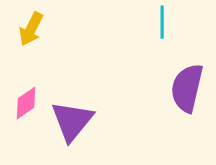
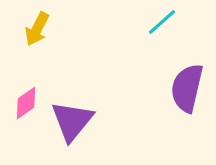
cyan line: rotated 48 degrees clockwise
yellow arrow: moved 6 px right
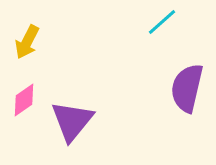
yellow arrow: moved 10 px left, 13 px down
pink diamond: moved 2 px left, 3 px up
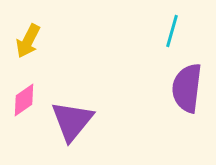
cyan line: moved 10 px right, 9 px down; rotated 32 degrees counterclockwise
yellow arrow: moved 1 px right, 1 px up
purple semicircle: rotated 6 degrees counterclockwise
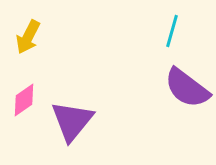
yellow arrow: moved 4 px up
purple semicircle: rotated 60 degrees counterclockwise
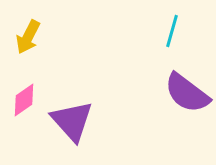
purple semicircle: moved 5 px down
purple triangle: rotated 21 degrees counterclockwise
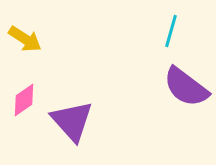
cyan line: moved 1 px left
yellow arrow: moved 3 px left, 2 px down; rotated 84 degrees counterclockwise
purple semicircle: moved 1 px left, 6 px up
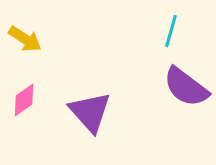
purple triangle: moved 18 px right, 9 px up
